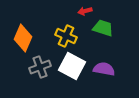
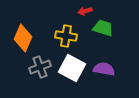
yellow cross: rotated 15 degrees counterclockwise
white square: moved 2 px down
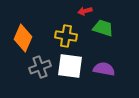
white square: moved 2 px left, 2 px up; rotated 20 degrees counterclockwise
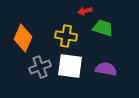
purple semicircle: moved 2 px right
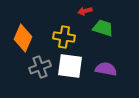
yellow cross: moved 2 px left, 1 px down
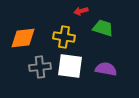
red arrow: moved 4 px left
orange diamond: rotated 60 degrees clockwise
gray cross: rotated 15 degrees clockwise
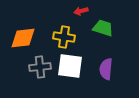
purple semicircle: rotated 95 degrees counterclockwise
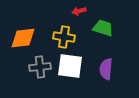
red arrow: moved 2 px left
